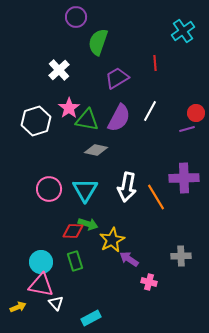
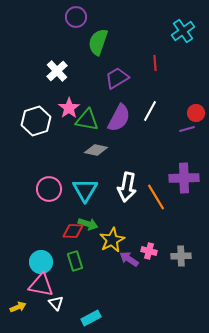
white cross: moved 2 px left, 1 px down
pink cross: moved 31 px up
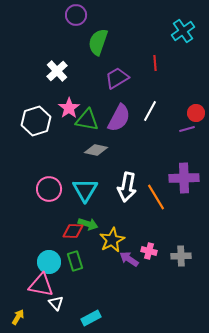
purple circle: moved 2 px up
cyan circle: moved 8 px right
yellow arrow: moved 10 px down; rotated 35 degrees counterclockwise
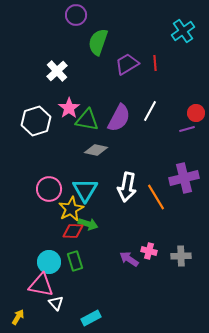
purple trapezoid: moved 10 px right, 14 px up
purple cross: rotated 12 degrees counterclockwise
yellow star: moved 41 px left, 31 px up
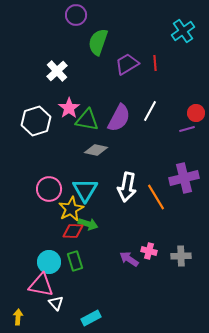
yellow arrow: rotated 28 degrees counterclockwise
